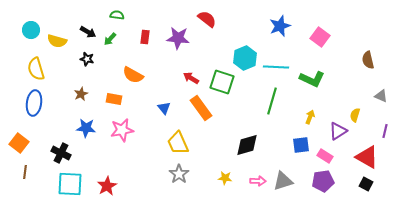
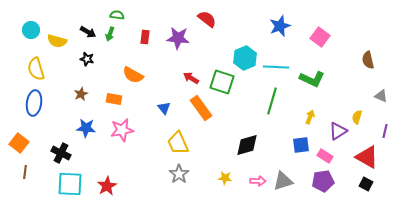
green arrow at (110, 39): moved 5 px up; rotated 24 degrees counterclockwise
yellow semicircle at (355, 115): moved 2 px right, 2 px down
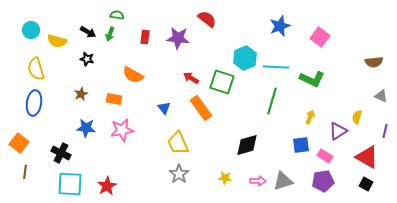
brown semicircle at (368, 60): moved 6 px right, 2 px down; rotated 84 degrees counterclockwise
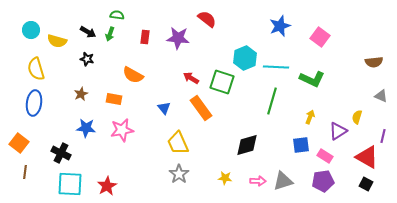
purple line at (385, 131): moved 2 px left, 5 px down
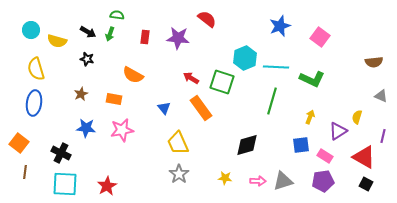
red triangle at (367, 157): moved 3 px left
cyan square at (70, 184): moved 5 px left
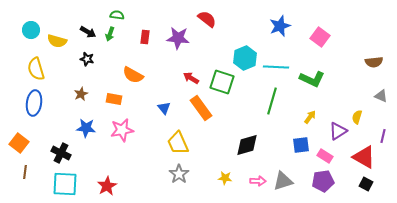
yellow arrow at (310, 117): rotated 16 degrees clockwise
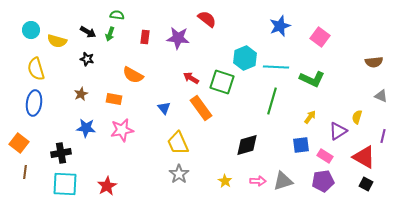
black cross at (61, 153): rotated 36 degrees counterclockwise
yellow star at (225, 178): moved 3 px down; rotated 24 degrees clockwise
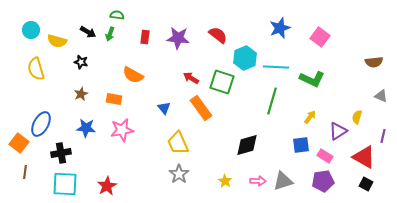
red semicircle at (207, 19): moved 11 px right, 16 px down
blue star at (280, 26): moved 2 px down
black star at (87, 59): moved 6 px left, 3 px down
blue ellipse at (34, 103): moved 7 px right, 21 px down; rotated 20 degrees clockwise
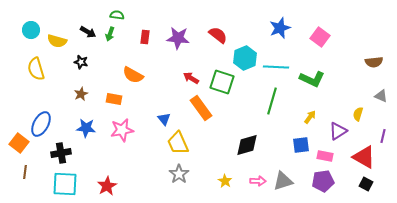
blue triangle at (164, 108): moved 11 px down
yellow semicircle at (357, 117): moved 1 px right, 3 px up
pink rectangle at (325, 156): rotated 21 degrees counterclockwise
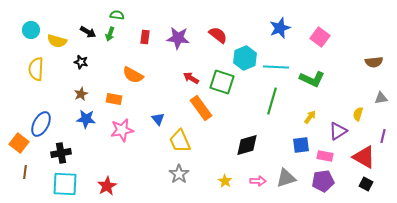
yellow semicircle at (36, 69): rotated 20 degrees clockwise
gray triangle at (381, 96): moved 2 px down; rotated 32 degrees counterclockwise
blue triangle at (164, 119): moved 6 px left
blue star at (86, 128): moved 9 px up
yellow trapezoid at (178, 143): moved 2 px right, 2 px up
gray triangle at (283, 181): moved 3 px right, 3 px up
